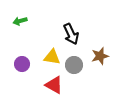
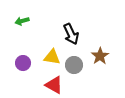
green arrow: moved 2 px right
brown star: rotated 18 degrees counterclockwise
purple circle: moved 1 px right, 1 px up
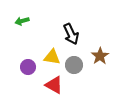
purple circle: moved 5 px right, 4 px down
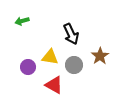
yellow triangle: moved 2 px left
